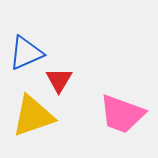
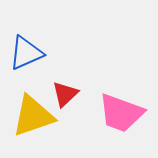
red triangle: moved 6 px right, 14 px down; rotated 16 degrees clockwise
pink trapezoid: moved 1 px left, 1 px up
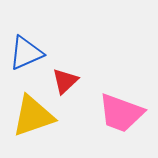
red triangle: moved 13 px up
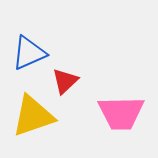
blue triangle: moved 3 px right
pink trapezoid: rotated 21 degrees counterclockwise
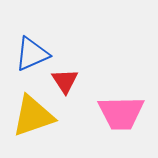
blue triangle: moved 3 px right, 1 px down
red triangle: rotated 20 degrees counterclockwise
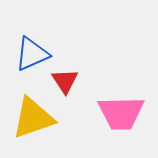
yellow triangle: moved 2 px down
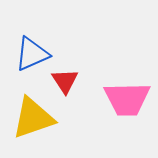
pink trapezoid: moved 6 px right, 14 px up
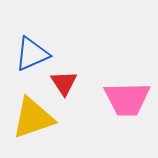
red triangle: moved 1 px left, 2 px down
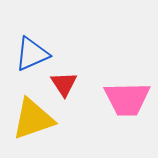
red triangle: moved 1 px down
yellow triangle: moved 1 px down
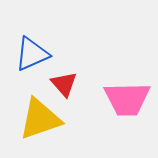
red triangle: rotated 8 degrees counterclockwise
yellow triangle: moved 7 px right
